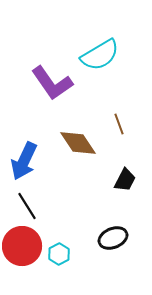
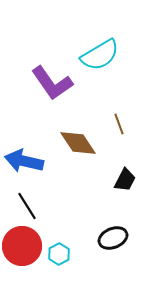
blue arrow: rotated 78 degrees clockwise
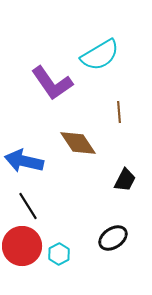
brown line: moved 12 px up; rotated 15 degrees clockwise
black line: moved 1 px right
black ellipse: rotated 12 degrees counterclockwise
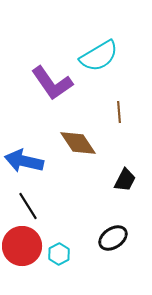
cyan semicircle: moved 1 px left, 1 px down
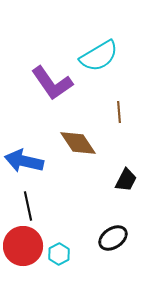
black trapezoid: moved 1 px right
black line: rotated 20 degrees clockwise
red circle: moved 1 px right
